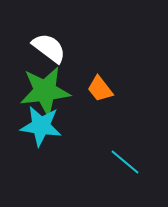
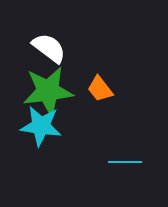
green star: moved 3 px right
cyan line: rotated 40 degrees counterclockwise
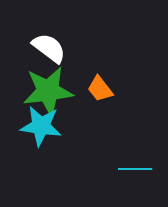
cyan line: moved 10 px right, 7 px down
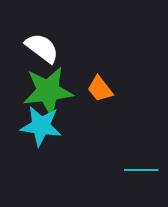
white semicircle: moved 7 px left
cyan line: moved 6 px right, 1 px down
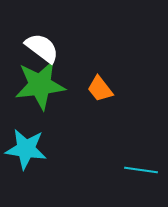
green star: moved 8 px left, 6 px up
cyan star: moved 15 px left, 23 px down
cyan line: rotated 8 degrees clockwise
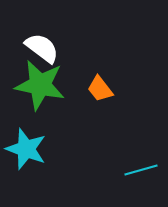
green star: rotated 18 degrees clockwise
cyan star: rotated 12 degrees clockwise
cyan line: rotated 24 degrees counterclockwise
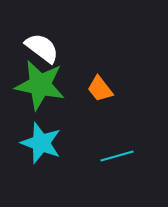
cyan star: moved 15 px right, 6 px up
cyan line: moved 24 px left, 14 px up
